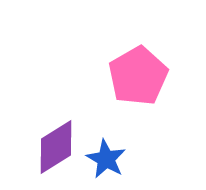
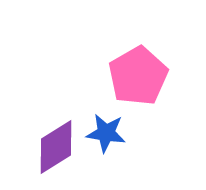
blue star: moved 26 px up; rotated 21 degrees counterclockwise
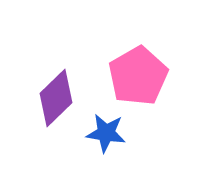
purple diamond: moved 49 px up; rotated 12 degrees counterclockwise
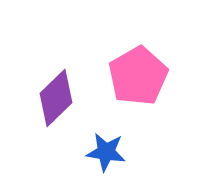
blue star: moved 19 px down
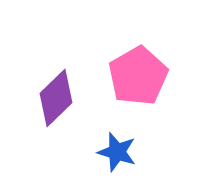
blue star: moved 11 px right; rotated 9 degrees clockwise
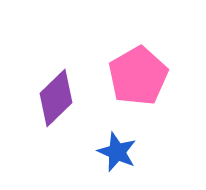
blue star: rotated 6 degrees clockwise
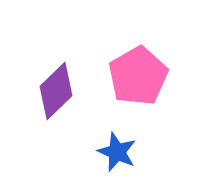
purple diamond: moved 7 px up
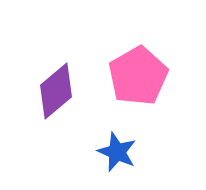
purple diamond: rotated 4 degrees clockwise
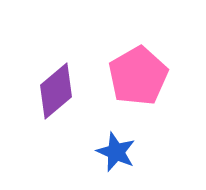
blue star: moved 1 px left
